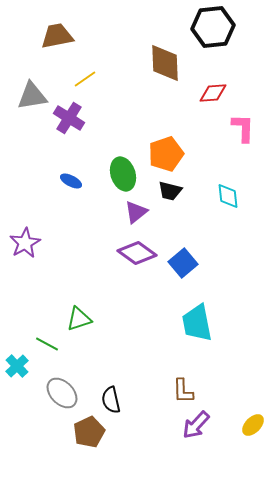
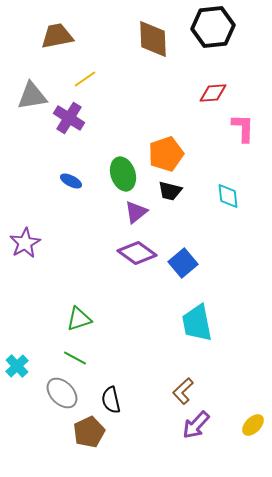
brown diamond: moved 12 px left, 24 px up
green line: moved 28 px right, 14 px down
brown L-shape: rotated 48 degrees clockwise
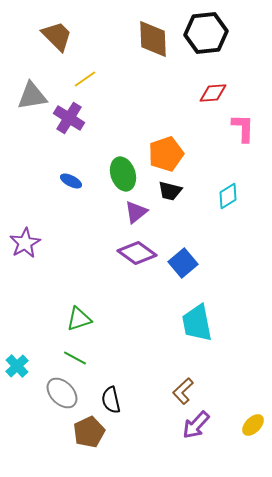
black hexagon: moved 7 px left, 6 px down
brown trapezoid: rotated 56 degrees clockwise
cyan diamond: rotated 64 degrees clockwise
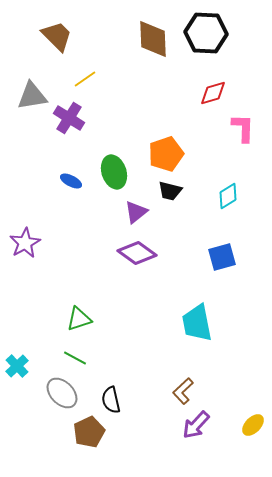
black hexagon: rotated 9 degrees clockwise
red diamond: rotated 12 degrees counterclockwise
green ellipse: moved 9 px left, 2 px up
blue square: moved 39 px right, 6 px up; rotated 24 degrees clockwise
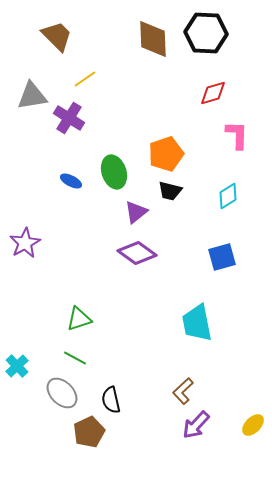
pink L-shape: moved 6 px left, 7 px down
